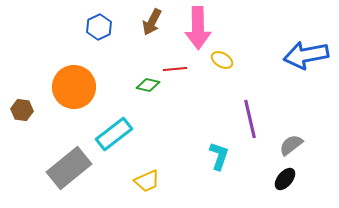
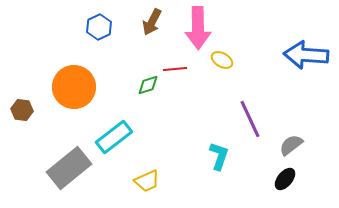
blue arrow: rotated 15 degrees clockwise
green diamond: rotated 30 degrees counterclockwise
purple line: rotated 12 degrees counterclockwise
cyan rectangle: moved 3 px down
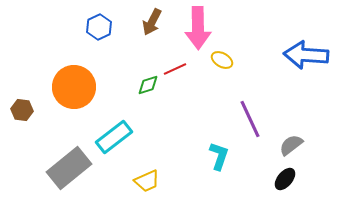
red line: rotated 20 degrees counterclockwise
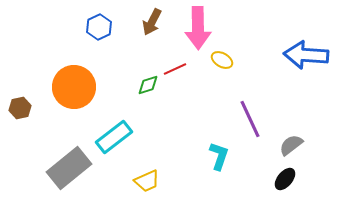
brown hexagon: moved 2 px left, 2 px up; rotated 20 degrees counterclockwise
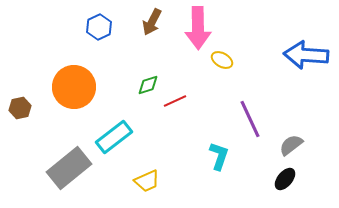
red line: moved 32 px down
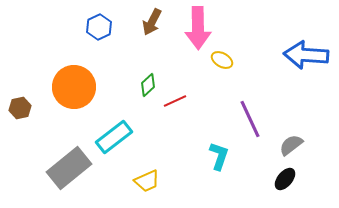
green diamond: rotated 25 degrees counterclockwise
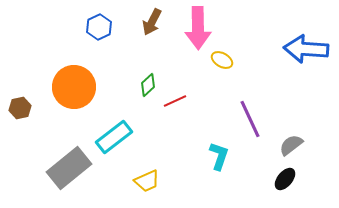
blue arrow: moved 6 px up
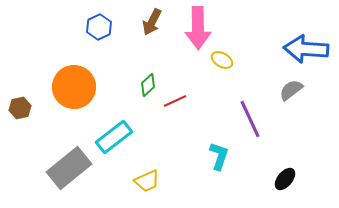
gray semicircle: moved 55 px up
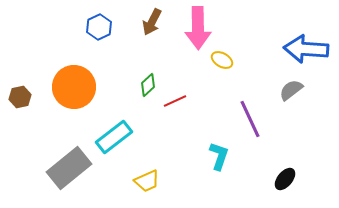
brown hexagon: moved 11 px up
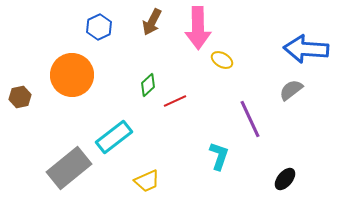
orange circle: moved 2 px left, 12 px up
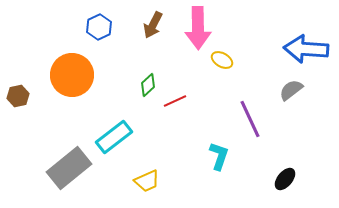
brown arrow: moved 1 px right, 3 px down
brown hexagon: moved 2 px left, 1 px up
